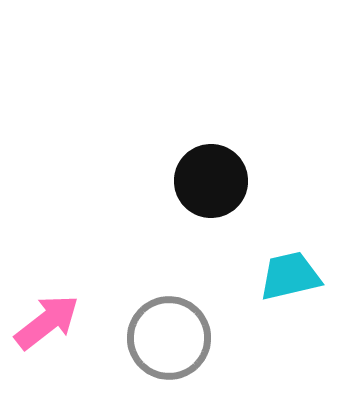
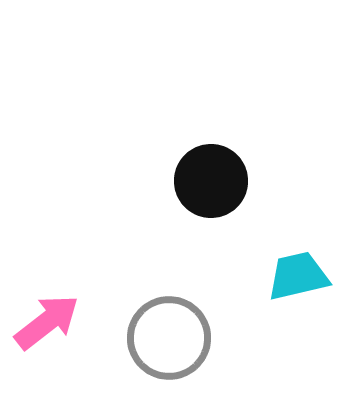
cyan trapezoid: moved 8 px right
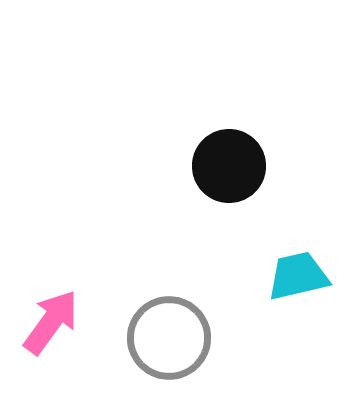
black circle: moved 18 px right, 15 px up
pink arrow: moved 4 px right; rotated 16 degrees counterclockwise
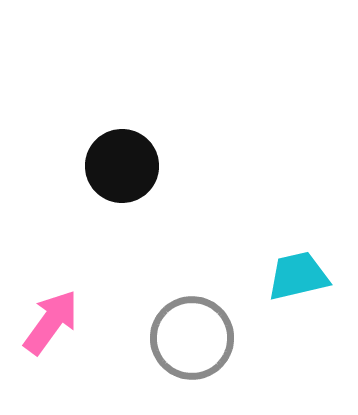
black circle: moved 107 px left
gray circle: moved 23 px right
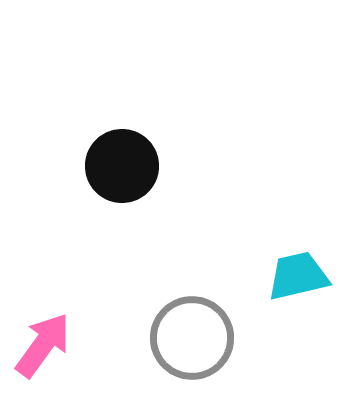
pink arrow: moved 8 px left, 23 px down
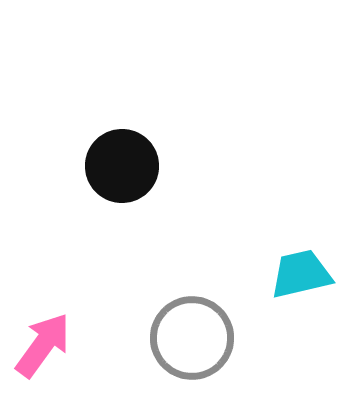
cyan trapezoid: moved 3 px right, 2 px up
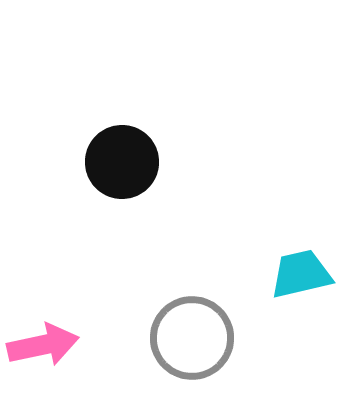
black circle: moved 4 px up
pink arrow: rotated 42 degrees clockwise
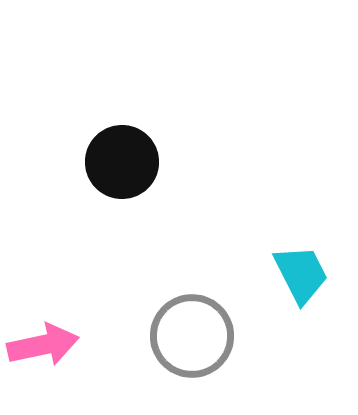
cyan trapezoid: rotated 76 degrees clockwise
gray circle: moved 2 px up
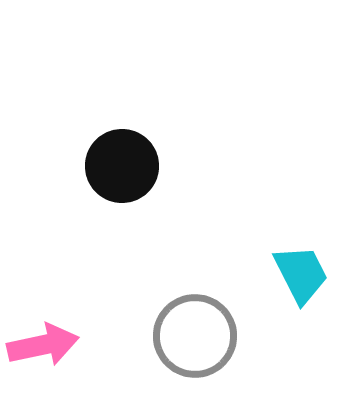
black circle: moved 4 px down
gray circle: moved 3 px right
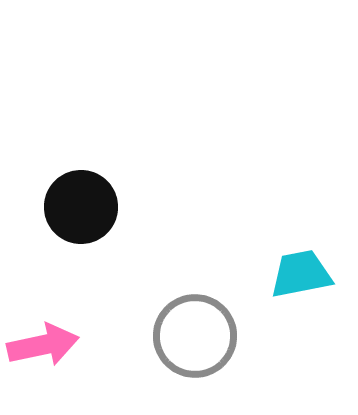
black circle: moved 41 px left, 41 px down
cyan trapezoid: rotated 74 degrees counterclockwise
